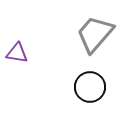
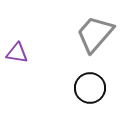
black circle: moved 1 px down
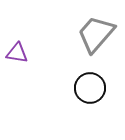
gray trapezoid: moved 1 px right
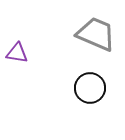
gray trapezoid: rotated 72 degrees clockwise
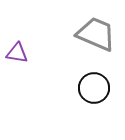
black circle: moved 4 px right
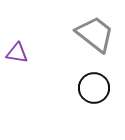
gray trapezoid: moved 1 px left; rotated 15 degrees clockwise
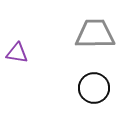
gray trapezoid: rotated 39 degrees counterclockwise
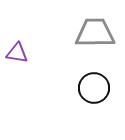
gray trapezoid: moved 1 px up
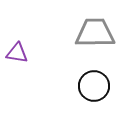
black circle: moved 2 px up
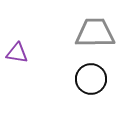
black circle: moved 3 px left, 7 px up
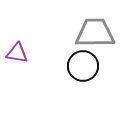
black circle: moved 8 px left, 13 px up
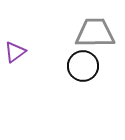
purple triangle: moved 2 px left, 1 px up; rotated 45 degrees counterclockwise
